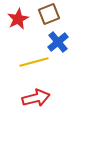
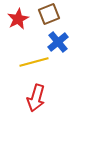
red arrow: rotated 120 degrees clockwise
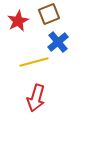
red star: moved 2 px down
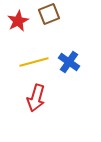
blue cross: moved 11 px right, 20 px down; rotated 15 degrees counterclockwise
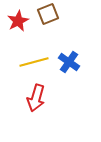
brown square: moved 1 px left
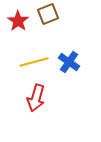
red star: rotated 10 degrees counterclockwise
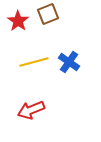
red arrow: moved 5 px left, 12 px down; rotated 52 degrees clockwise
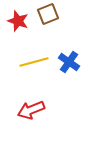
red star: rotated 15 degrees counterclockwise
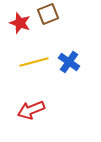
red star: moved 2 px right, 2 px down
